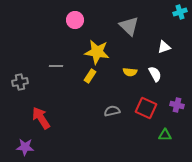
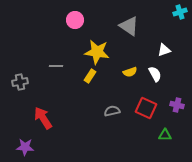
gray triangle: rotated 10 degrees counterclockwise
white triangle: moved 3 px down
yellow semicircle: rotated 24 degrees counterclockwise
red arrow: moved 2 px right
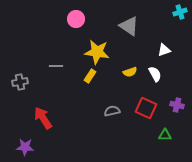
pink circle: moved 1 px right, 1 px up
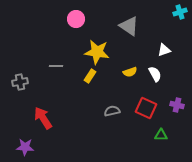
green triangle: moved 4 px left
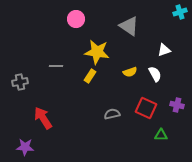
gray semicircle: moved 3 px down
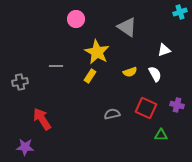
gray triangle: moved 2 px left, 1 px down
yellow star: rotated 20 degrees clockwise
red arrow: moved 1 px left, 1 px down
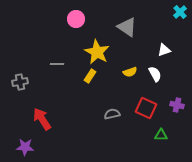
cyan cross: rotated 24 degrees counterclockwise
gray line: moved 1 px right, 2 px up
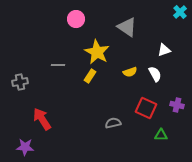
gray line: moved 1 px right, 1 px down
gray semicircle: moved 1 px right, 9 px down
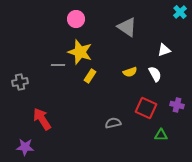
yellow star: moved 17 px left; rotated 10 degrees counterclockwise
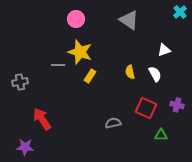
gray triangle: moved 2 px right, 7 px up
yellow semicircle: rotated 96 degrees clockwise
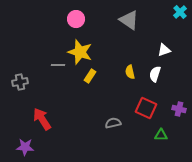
white semicircle: rotated 133 degrees counterclockwise
purple cross: moved 2 px right, 4 px down
